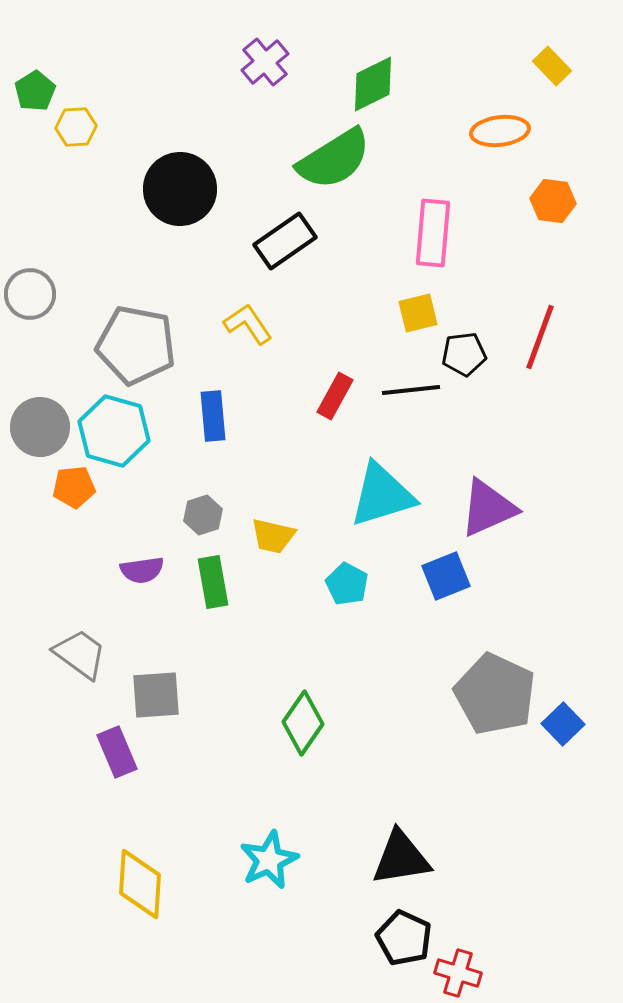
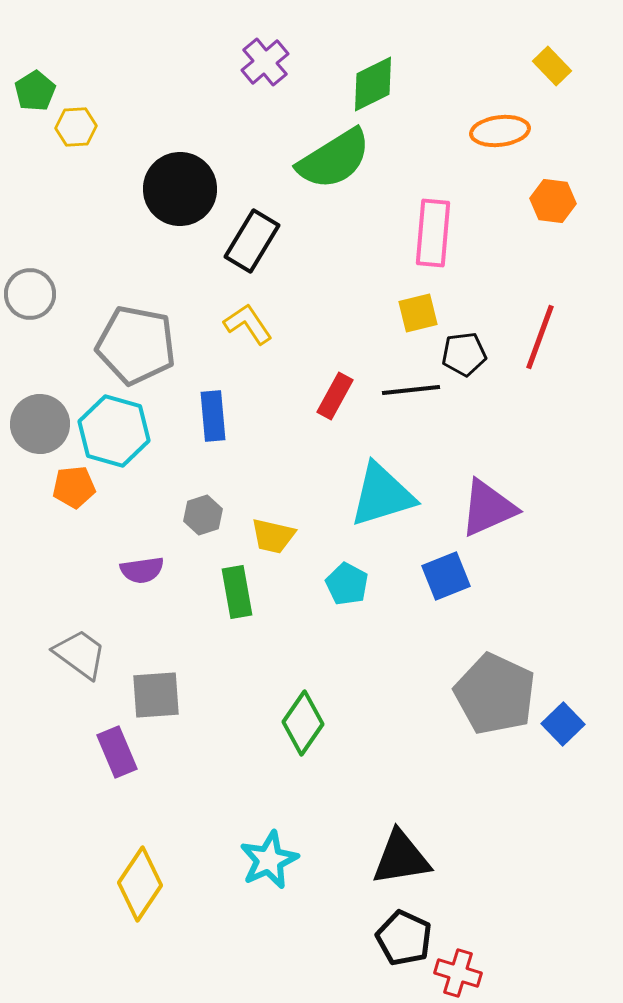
black rectangle at (285, 241): moved 33 px left; rotated 24 degrees counterclockwise
gray circle at (40, 427): moved 3 px up
green rectangle at (213, 582): moved 24 px right, 10 px down
yellow diamond at (140, 884): rotated 30 degrees clockwise
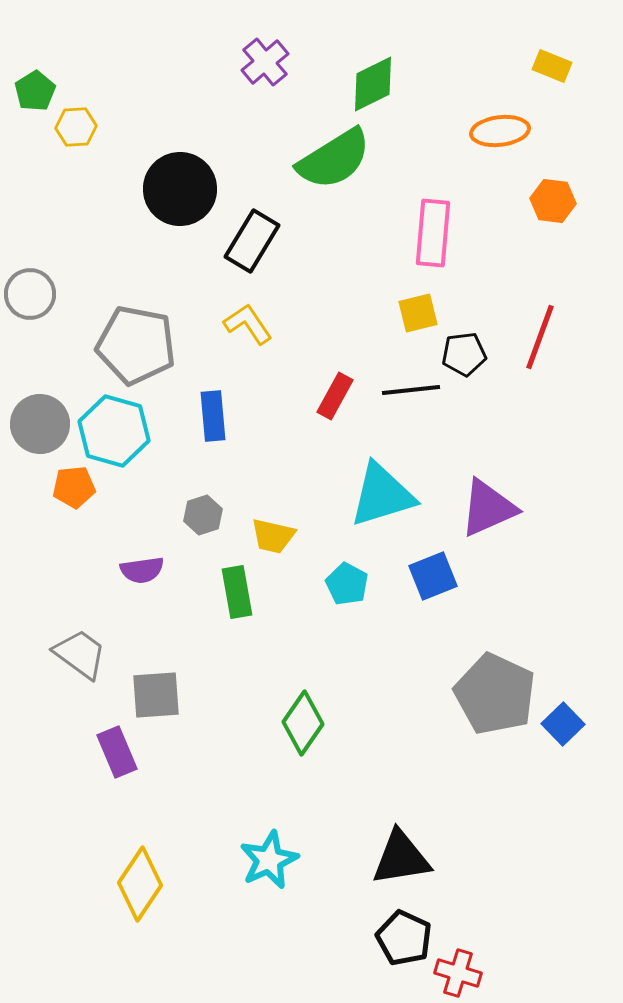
yellow rectangle at (552, 66): rotated 24 degrees counterclockwise
blue square at (446, 576): moved 13 px left
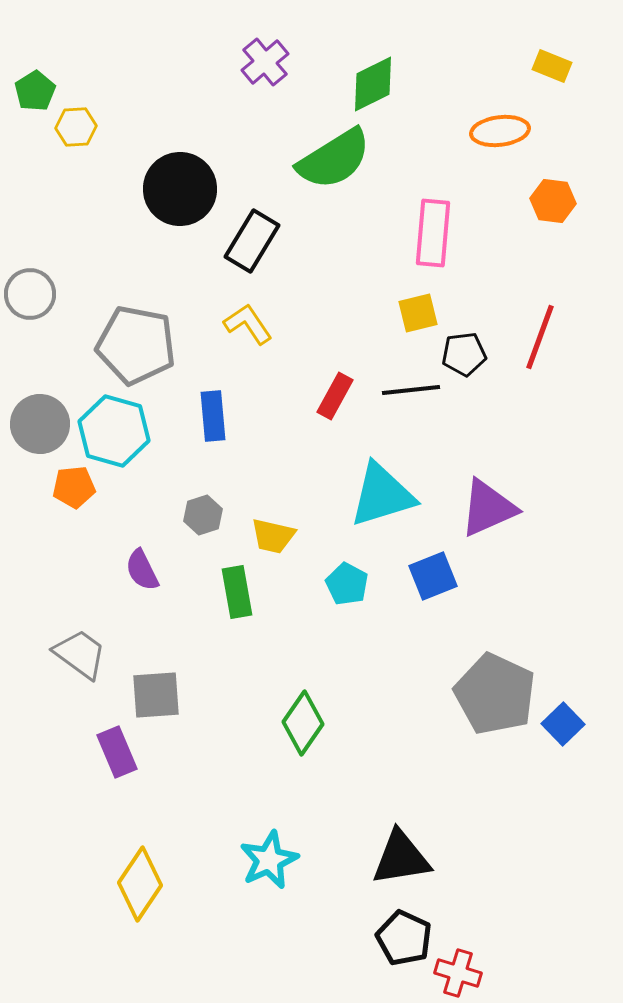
purple semicircle at (142, 570): rotated 72 degrees clockwise
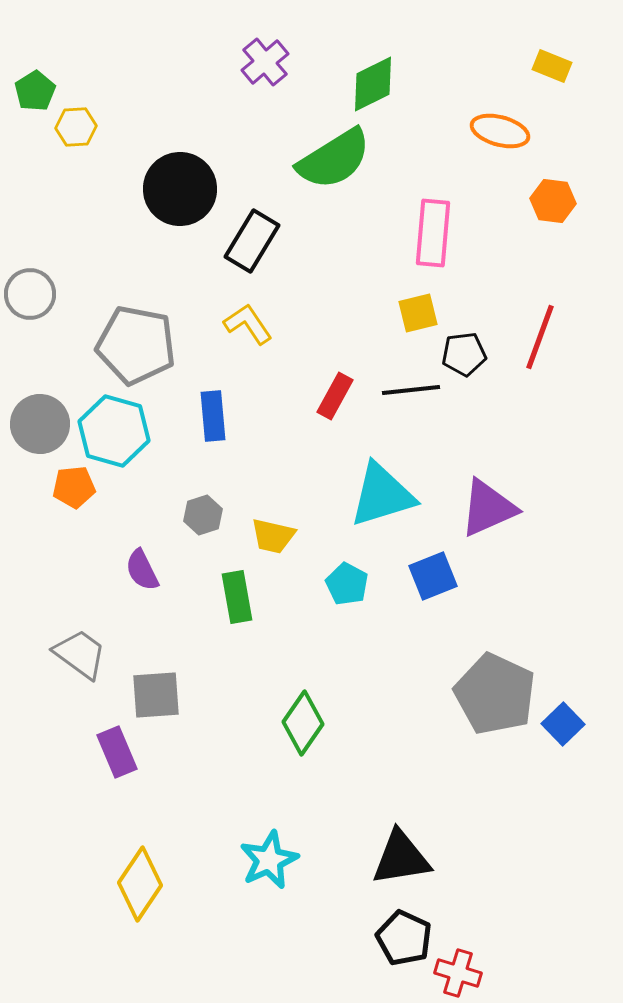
orange ellipse at (500, 131): rotated 22 degrees clockwise
green rectangle at (237, 592): moved 5 px down
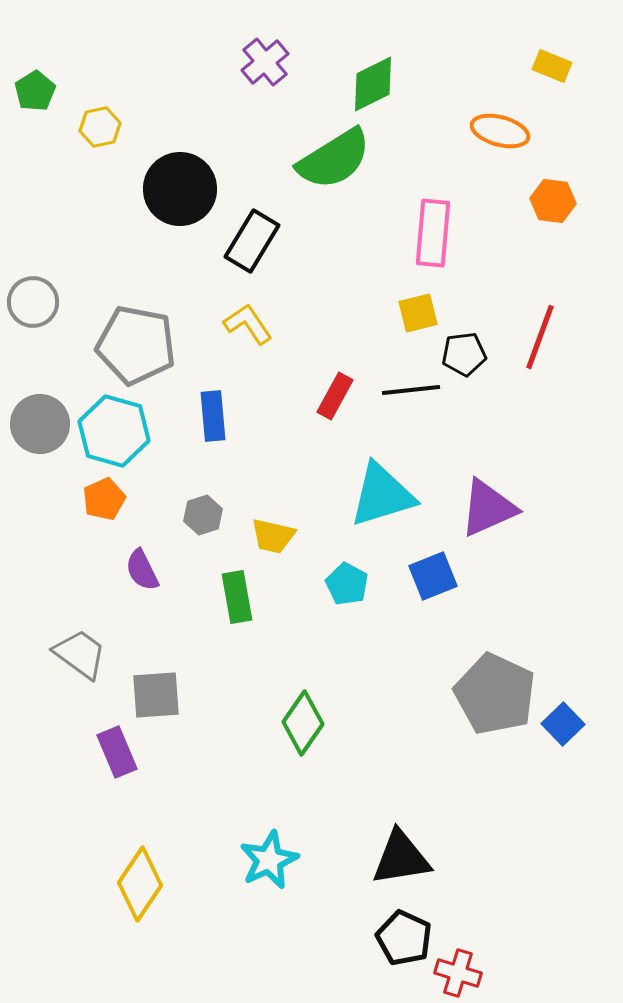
yellow hexagon at (76, 127): moved 24 px right; rotated 9 degrees counterclockwise
gray circle at (30, 294): moved 3 px right, 8 px down
orange pentagon at (74, 487): moved 30 px right, 12 px down; rotated 18 degrees counterclockwise
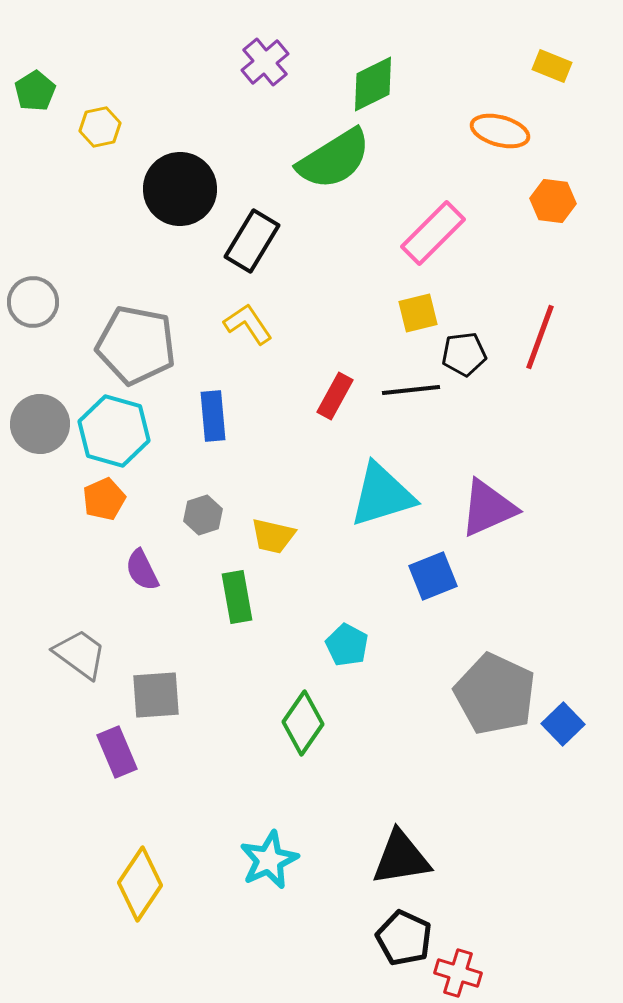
pink rectangle at (433, 233): rotated 40 degrees clockwise
cyan pentagon at (347, 584): moved 61 px down
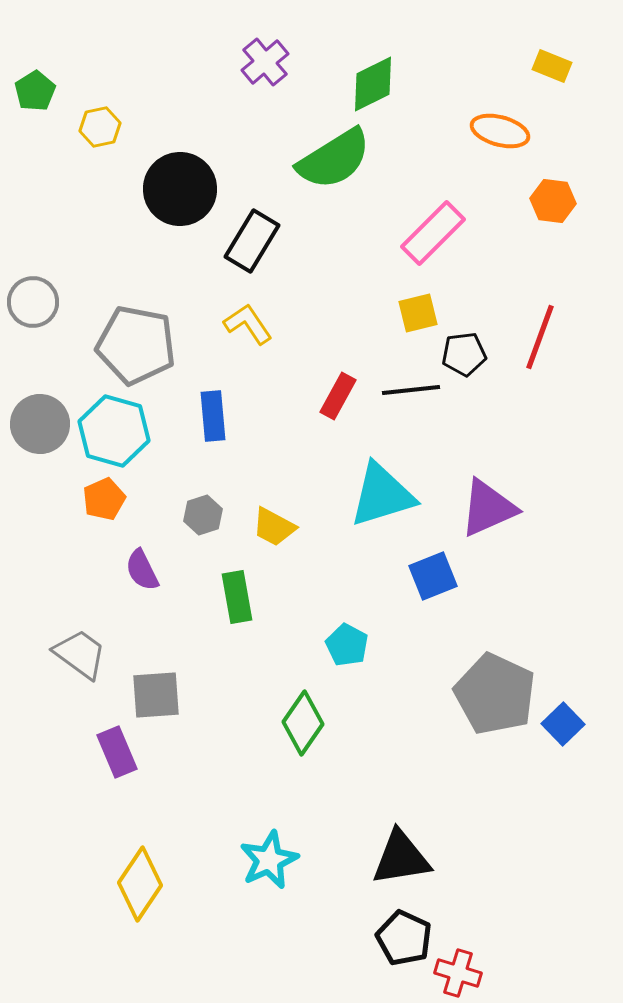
red rectangle at (335, 396): moved 3 px right
yellow trapezoid at (273, 536): moved 1 px right, 9 px up; rotated 15 degrees clockwise
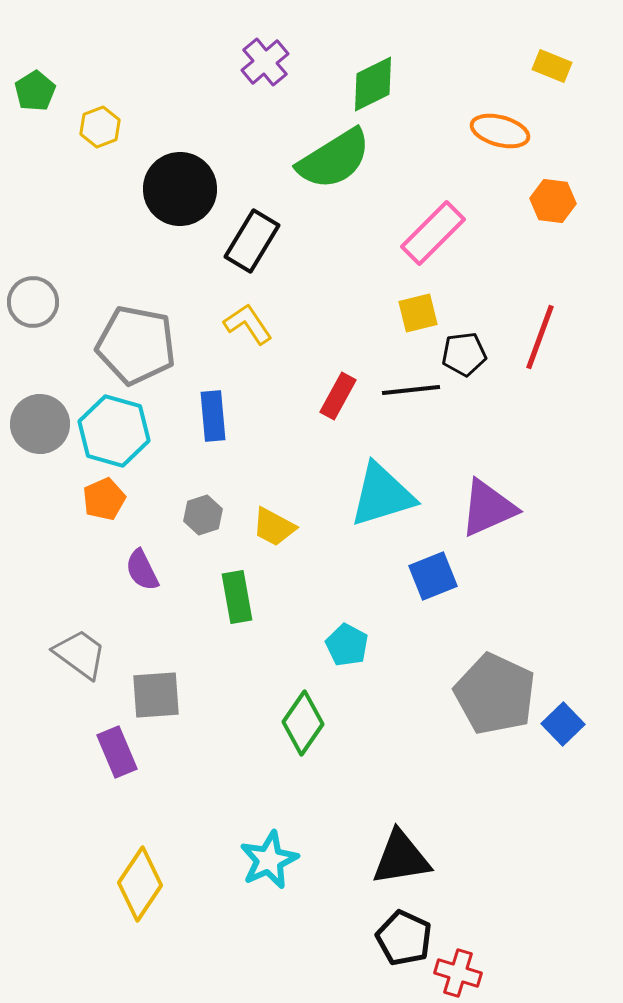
yellow hexagon at (100, 127): rotated 9 degrees counterclockwise
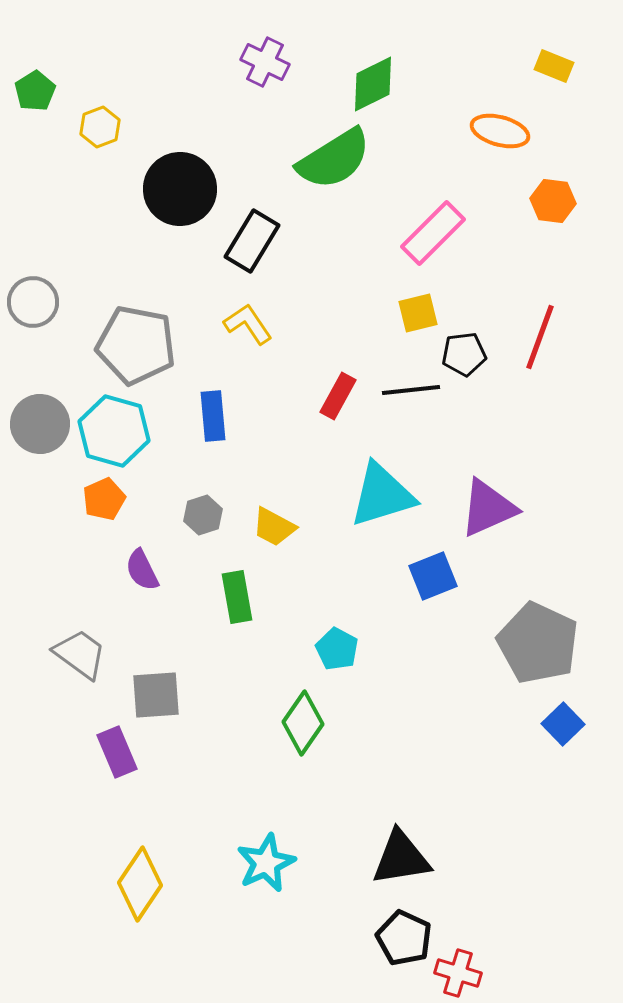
purple cross at (265, 62): rotated 24 degrees counterclockwise
yellow rectangle at (552, 66): moved 2 px right
cyan pentagon at (347, 645): moved 10 px left, 4 px down
gray pentagon at (495, 694): moved 43 px right, 51 px up
cyan star at (269, 860): moved 3 px left, 3 px down
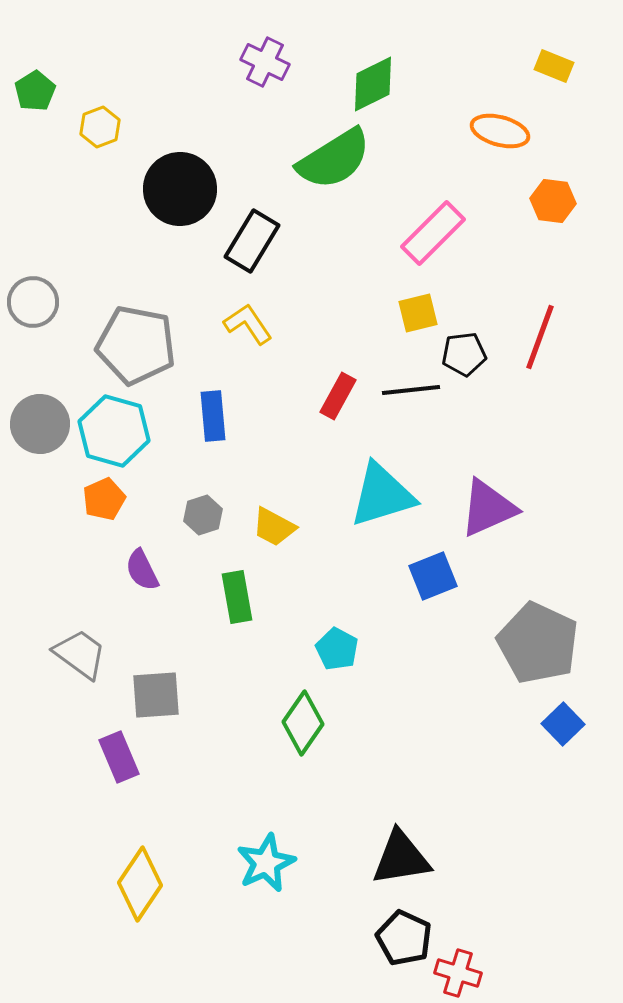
purple rectangle at (117, 752): moved 2 px right, 5 px down
